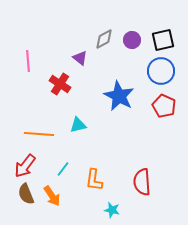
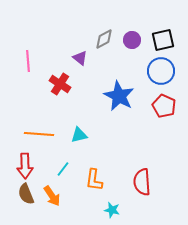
cyan triangle: moved 1 px right, 10 px down
red arrow: rotated 40 degrees counterclockwise
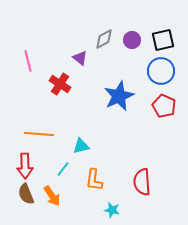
pink line: rotated 10 degrees counterclockwise
blue star: rotated 20 degrees clockwise
cyan triangle: moved 2 px right, 11 px down
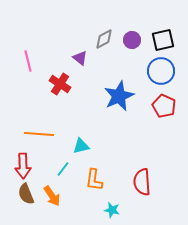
red arrow: moved 2 px left
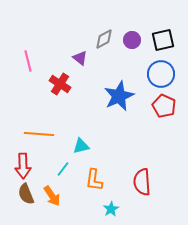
blue circle: moved 3 px down
cyan star: moved 1 px left, 1 px up; rotated 28 degrees clockwise
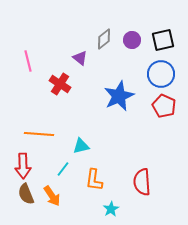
gray diamond: rotated 10 degrees counterclockwise
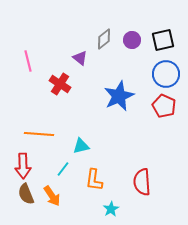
blue circle: moved 5 px right
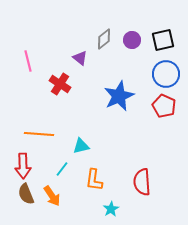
cyan line: moved 1 px left
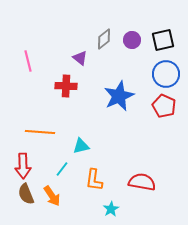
red cross: moved 6 px right, 2 px down; rotated 30 degrees counterclockwise
orange line: moved 1 px right, 2 px up
red semicircle: rotated 104 degrees clockwise
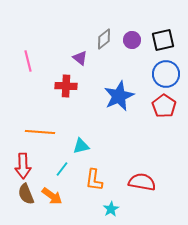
red pentagon: rotated 10 degrees clockwise
orange arrow: rotated 20 degrees counterclockwise
